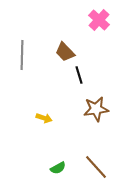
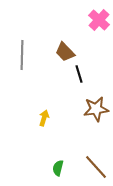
black line: moved 1 px up
yellow arrow: rotated 91 degrees counterclockwise
green semicircle: rotated 133 degrees clockwise
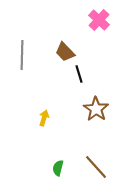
brown star: rotated 30 degrees counterclockwise
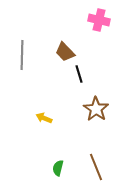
pink cross: rotated 30 degrees counterclockwise
yellow arrow: rotated 84 degrees counterclockwise
brown line: rotated 20 degrees clockwise
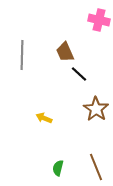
brown trapezoid: rotated 20 degrees clockwise
black line: rotated 30 degrees counterclockwise
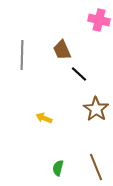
brown trapezoid: moved 3 px left, 2 px up
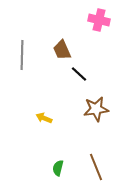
brown star: rotated 30 degrees clockwise
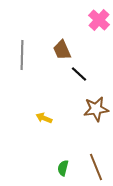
pink cross: rotated 30 degrees clockwise
green semicircle: moved 5 px right
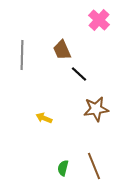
brown line: moved 2 px left, 1 px up
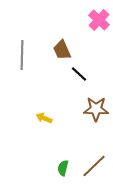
brown star: rotated 10 degrees clockwise
brown line: rotated 68 degrees clockwise
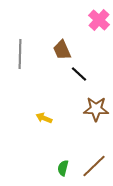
gray line: moved 2 px left, 1 px up
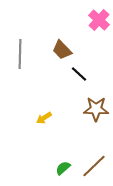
brown trapezoid: rotated 20 degrees counterclockwise
yellow arrow: rotated 56 degrees counterclockwise
green semicircle: rotated 35 degrees clockwise
